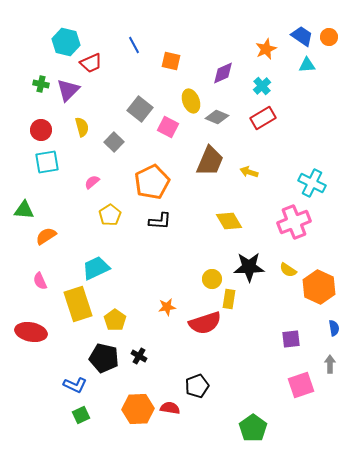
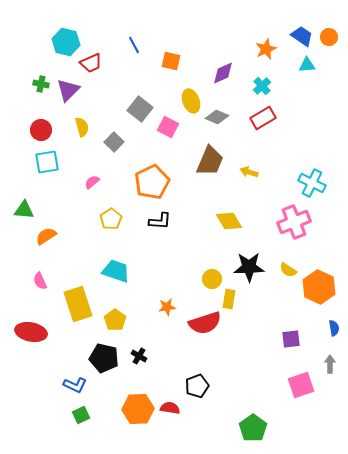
yellow pentagon at (110, 215): moved 1 px right, 4 px down
cyan trapezoid at (96, 268): moved 20 px right, 3 px down; rotated 44 degrees clockwise
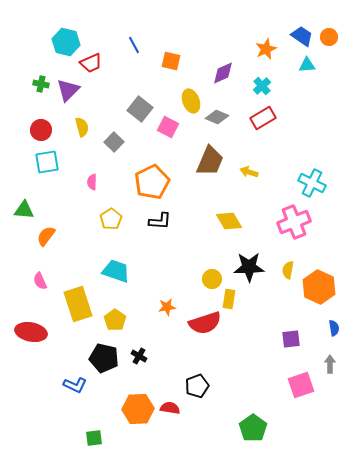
pink semicircle at (92, 182): rotated 49 degrees counterclockwise
orange semicircle at (46, 236): rotated 20 degrees counterclockwise
yellow semicircle at (288, 270): rotated 66 degrees clockwise
green square at (81, 415): moved 13 px right, 23 px down; rotated 18 degrees clockwise
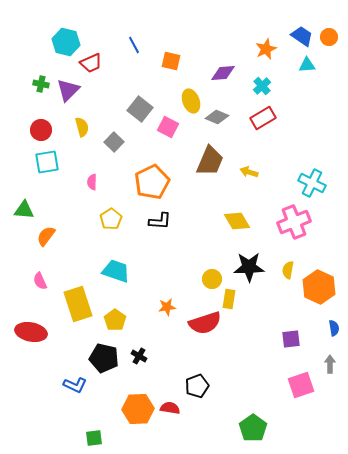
purple diamond at (223, 73): rotated 20 degrees clockwise
yellow diamond at (229, 221): moved 8 px right
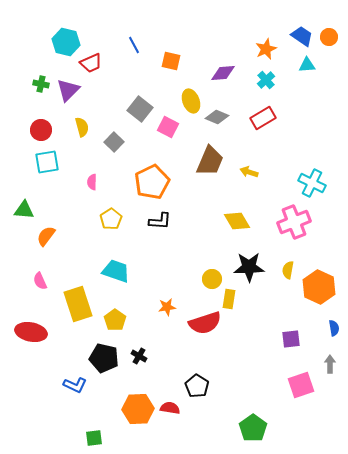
cyan cross at (262, 86): moved 4 px right, 6 px up
black pentagon at (197, 386): rotated 20 degrees counterclockwise
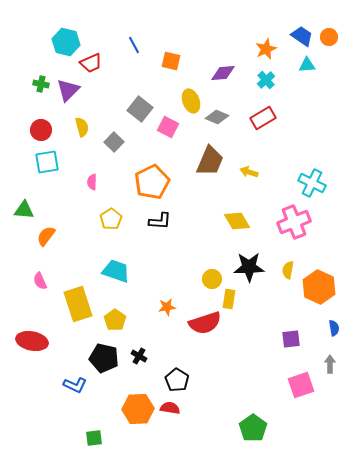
red ellipse at (31, 332): moved 1 px right, 9 px down
black pentagon at (197, 386): moved 20 px left, 6 px up
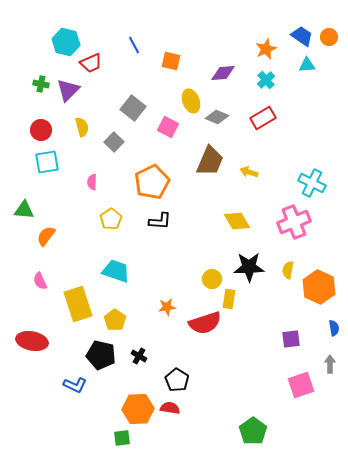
gray square at (140, 109): moved 7 px left, 1 px up
black pentagon at (104, 358): moved 3 px left, 3 px up
green pentagon at (253, 428): moved 3 px down
green square at (94, 438): moved 28 px right
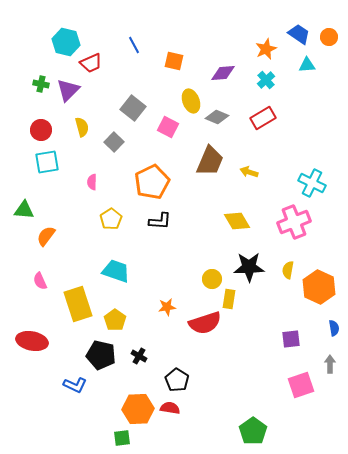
blue trapezoid at (302, 36): moved 3 px left, 2 px up
orange square at (171, 61): moved 3 px right
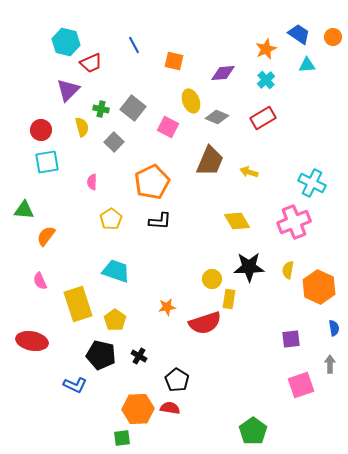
orange circle at (329, 37): moved 4 px right
green cross at (41, 84): moved 60 px right, 25 px down
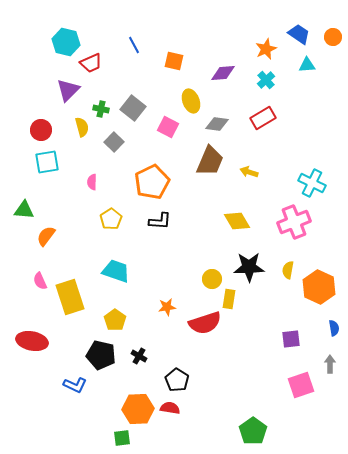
gray diamond at (217, 117): moved 7 px down; rotated 15 degrees counterclockwise
yellow rectangle at (78, 304): moved 8 px left, 7 px up
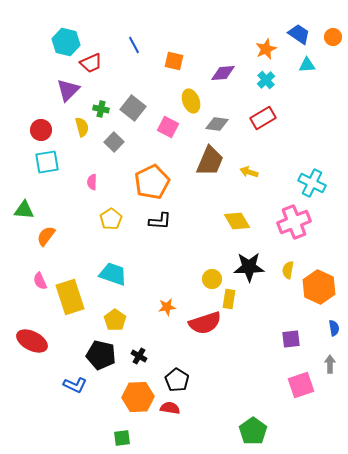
cyan trapezoid at (116, 271): moved 3 px left, 3 px down
red ellipse at (32, 341): rotated 16 degrees clockwise
orange hexagon at (138, 409): moved 12 px up
